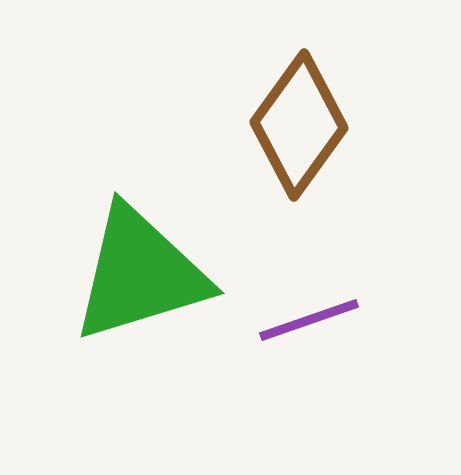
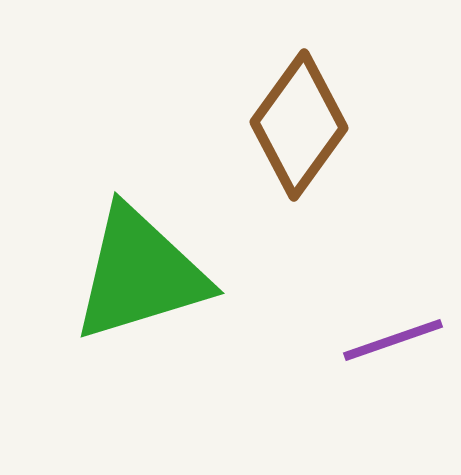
purple line: moved 84 px right, 20 px down
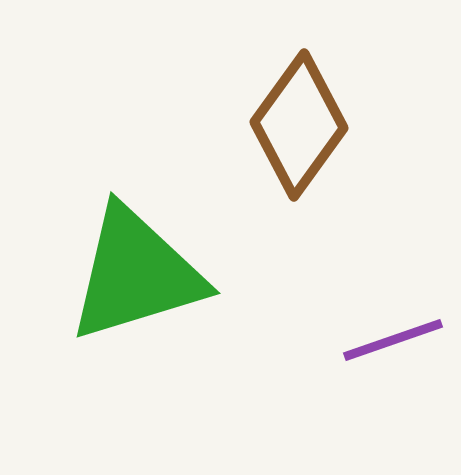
green triangle: moved 4 px left
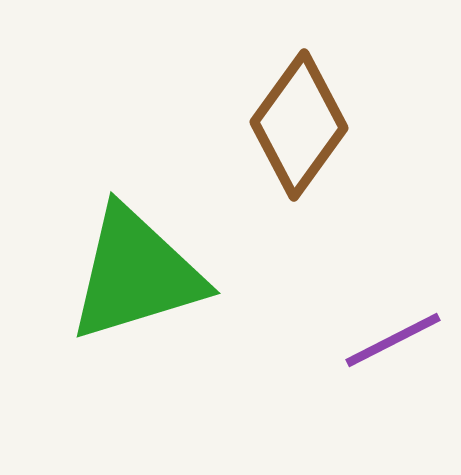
purple line: rotated 8 degrees counterclockwise
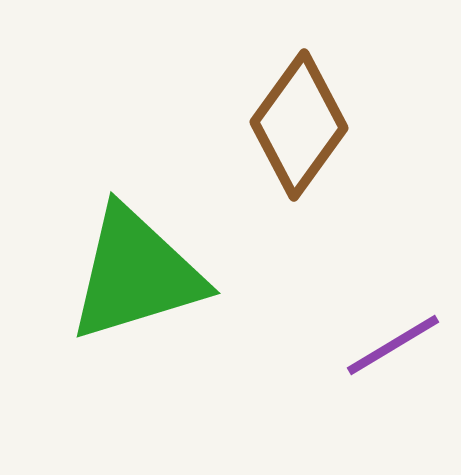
purple line: moved 5 px down; rotated 4 degrees counterclockwise
